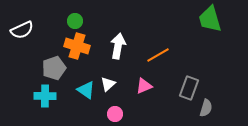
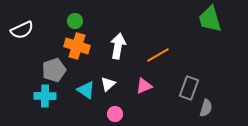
gray pentagon: moved 2 px down
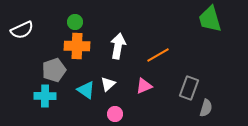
green circle: moved 1 px down
orange cross: rotated 15 degrees counterclockwise
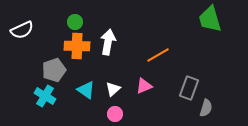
white arrow: moved 10 px left, 4 px up
white triangle: moved 5 px right, 5 px down
cyan cross: rotated 30 degrees clockwise
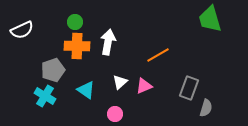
gray pentagon: moved 1 px left
white triangle: moved 7 px right, 7 px up
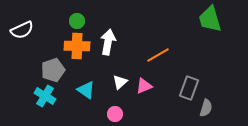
green circle: moved 2 px right, 1 px up
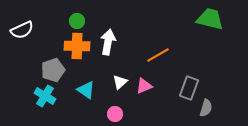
green trapezoid: rotated 120 degrees clockwise
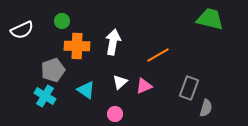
green circle: moved 15 px left
white arrow: moved 5 px right
